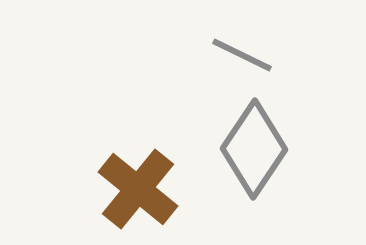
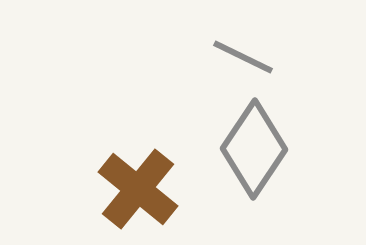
gray line: moved 1 px right, 2 px down
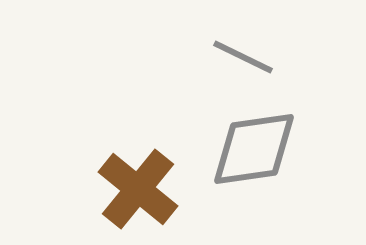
gray diamond: rotated 48 degrees clockwise
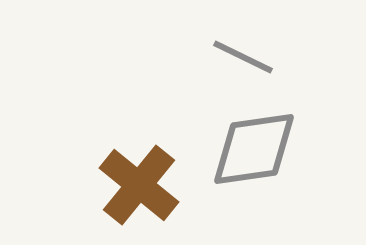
brown cross: moved 1 px right, 4 px up
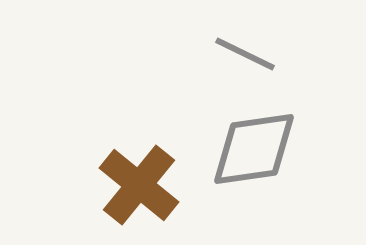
gray line: moved 2 px right, 3 px up
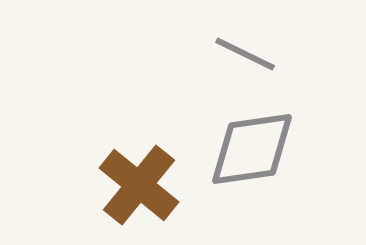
gray diamond: moved 2 px left
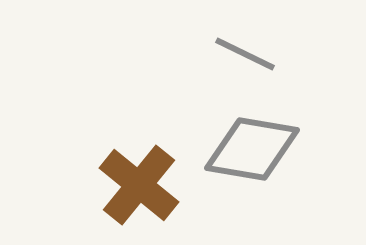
gray diamond: rotated 18 degrees clockwise
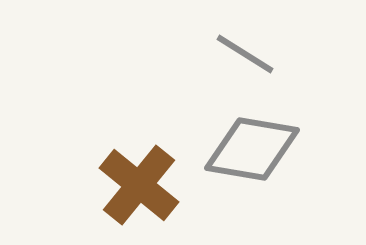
gray line: rotated 6 degrees clockwise
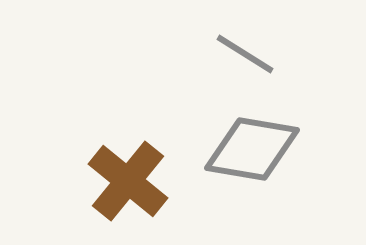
brown cross: moved 11 px left, 4 px up
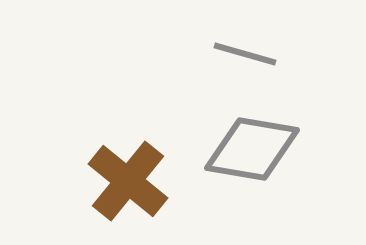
gray line: rotated 16 degrees counterclockwise
